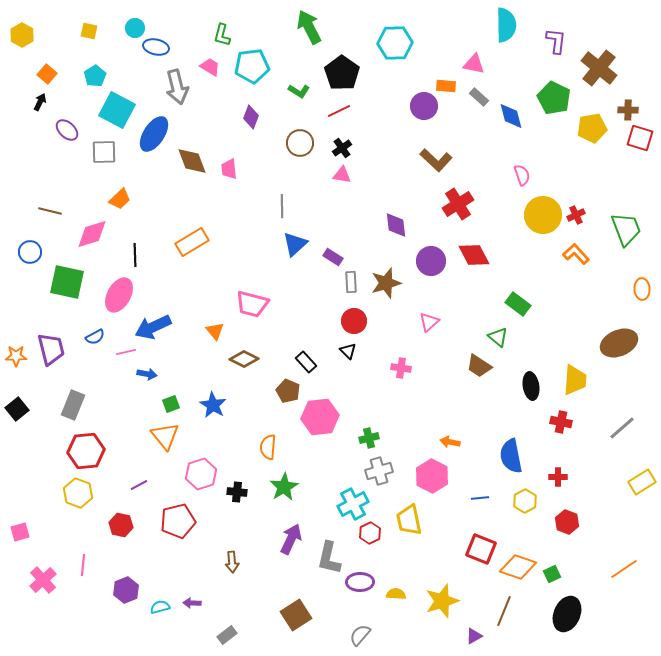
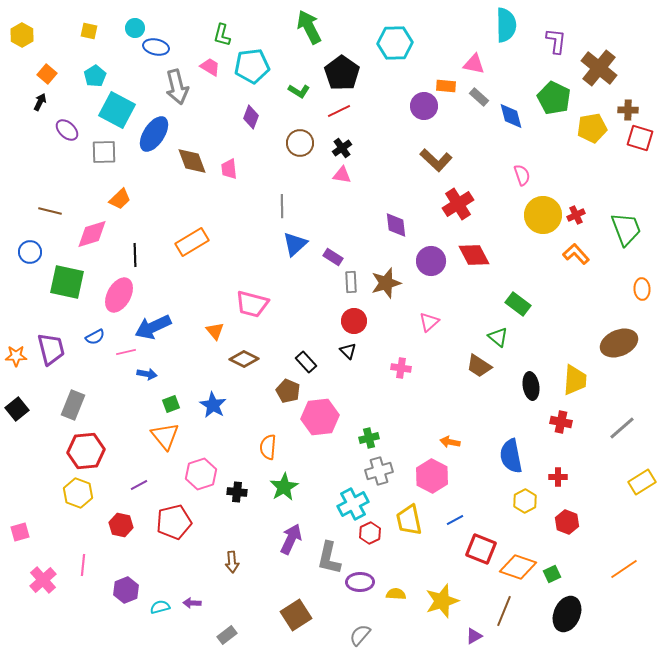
blue line at (480, 498): moved 25 px left, 22 px down; rotated 24 degrees counterclockwise
red pentagon at (178, 521): moved 4 px left, 1 px down
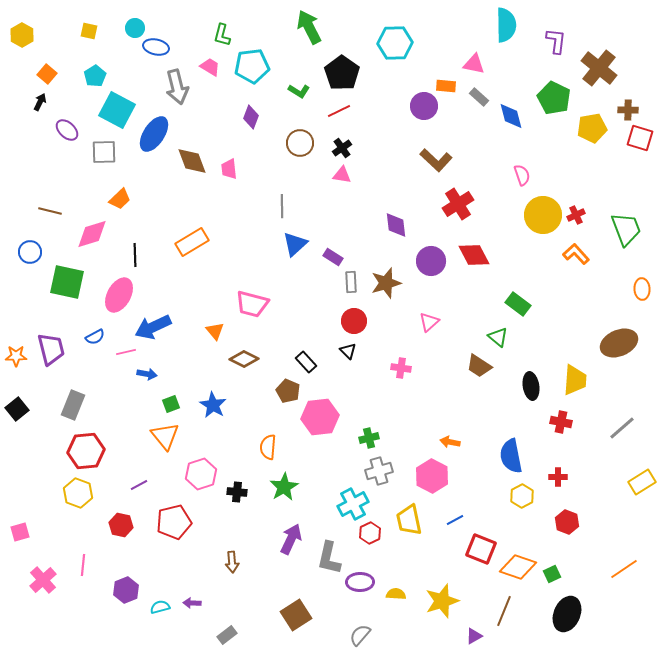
yellow hexagon at (525, 501): moved 3 px left, 5 px up
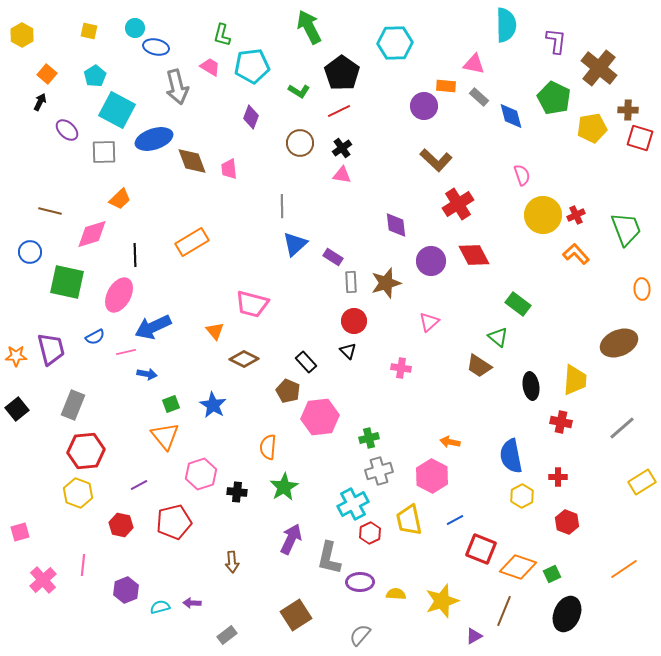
blue ellipse at (154, 134): moved 5 px down; rotated 39 degrees clockwise
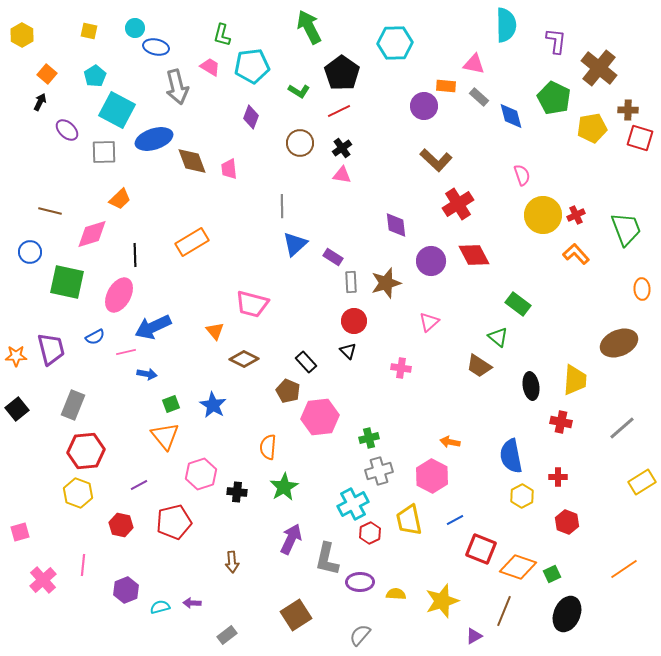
gray L-shape at (329, 558): moved 2 px left, 1 px down
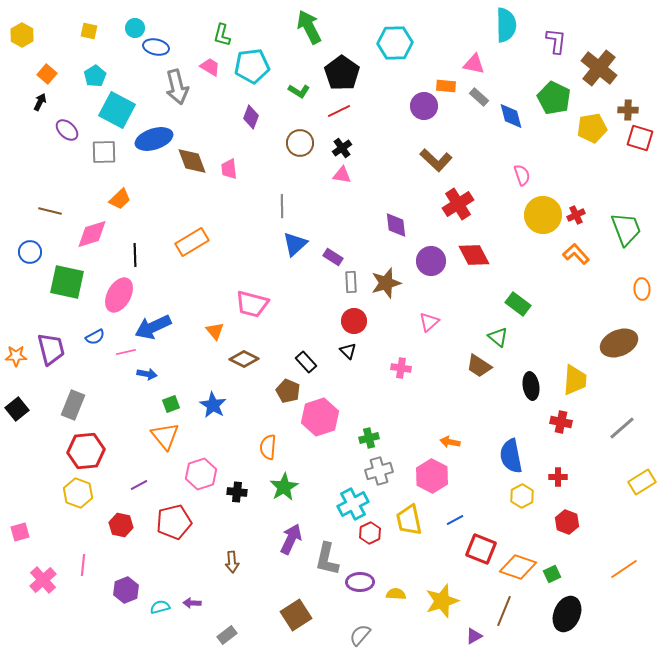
pink hexagon at (320, 417): rotated 12 degrees counterclockwise
